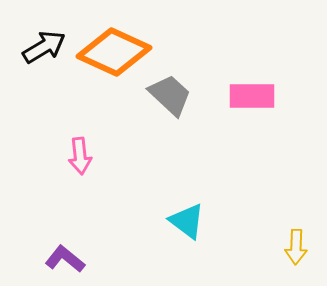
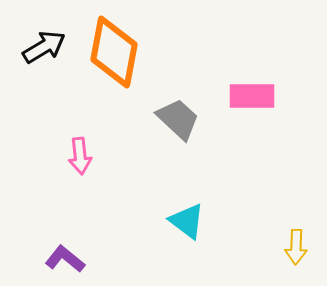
orange diamond: rotated 76 degrees clockwise
gray trapezoid: moved 8 px right, 24 px down
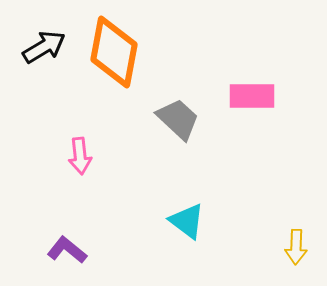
purple L-shape: moved 2 px right, 9 px up
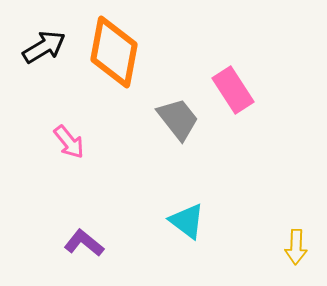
pink rectangle: moved 19 px left, 6 px up; rotated 57 degrees clockwise
gray trapezoid: rotated 9 degrees clockwise
pink arrow: moved 11 px left, 14 px up; rotated 33 degrees counterclockwise
purple L-shape: moved 17 px right, 7 px up
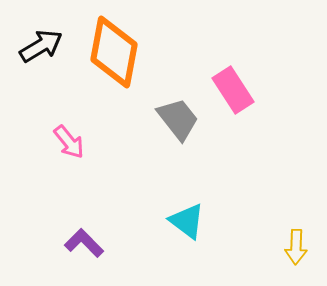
black arrow: moved 3 px left, 1 px up
purple L-shape: rotated 6 degrees clockwise
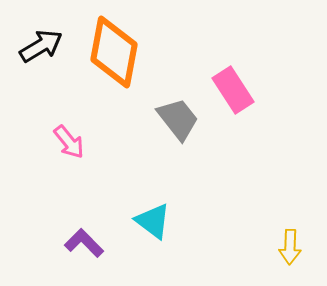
cyan triangle: moved 34 px left
yellow arrow: moved 6 px left
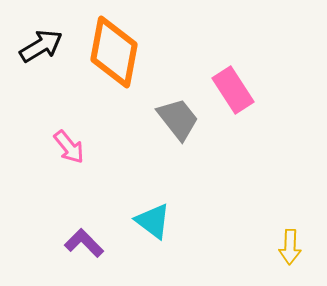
pink arrow: moved 5 px down
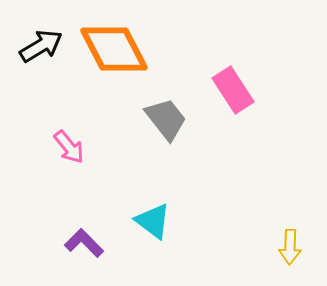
orange diamond: moved 3 px up; rotated 38 degrees counterclockwise
gray trapezoid: moved 12 px left
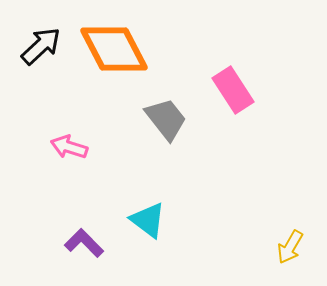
black arrow: rotated 12 degrees counterclockwise
pink arrow: rotated 147 degrees clockwise
cyan triangle: moved 5 px left, 1 px up
yellow arrow: rotated 28 degrees clockwise
